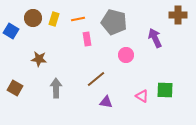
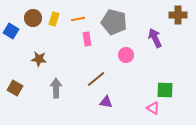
pink triangle: moved 11 px right, 12 px down
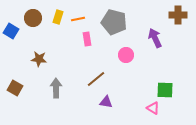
yellow rectangle: moved 4 px right, 2 px up
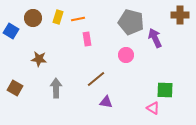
brown cross: moved 2 px right
gray pentagon: moved 17 px right
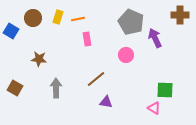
gray pentagon: rotated 10 degrees clockwise
pink triangle: moved 1 px right
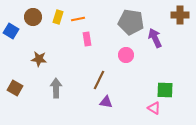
brown circle: moved 1 px up
gray pentagon: rotated 15 degrees counterclockwise
brown line: moved 3 px right, 1 px down; rotated 24 degrees counterclockwise
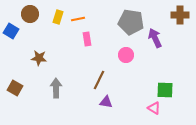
brown circle: moved 3 px left, 3 px up
brown star: moved 1 px up
